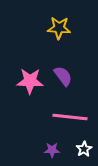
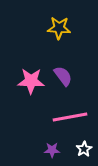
pink star: moved 1 px right
pink line: rotated 16 degrees counterclockwise
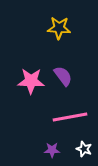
white star: rotated 21 degrees counterclockwise
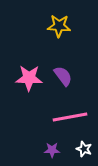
yellow star: moved 2 px up
pink star: moved 2 px left, 3 px up
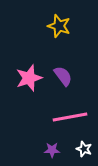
yellow star: rotated 15 degrees clockwise
pink star: rotated 20 degrees counterclockwise
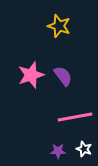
pink star: moved 2 px right, 3 px up
pink line: moved 5 px right
purple star: moved 6 px right, 1 px down
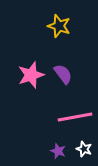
purple semicircle: moved 2 px up
purple star: rotated 21 degrees clockwise
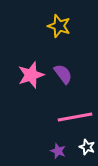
white star: moved 3 px right, 2 px up
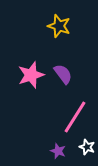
pink line: rotated 48 degrees counterclockwise
